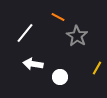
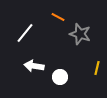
gray star: moved 3 px right, 2 px up; rotated 15 degrees counterclockwise
white arrow: moved 1 px right, 2 px down
yellow line: rotated 16 degrees counterclockwise
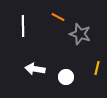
white line: moved 2 px left, 7 px up; rotated 40 degrees counterclockwise
white arrow: moved 1 px right, 3 px down
white circle: moved 6 px right
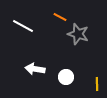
orange line: moved 2 px right
white line: rotated 60 degrees counterclockwise
gray star: moved 2 px left
yellow line: moved 16 px down; rotated 16 degrees counterclockwise
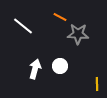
white line: rotated 10 degrees clockwise
gray star: rotated 15 degrees counterclockwise
white arrow: rotated 96 degrees clockwise
white circle: moved 6 px left, 11 px up
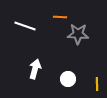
orange line: rotated 24 degrees counterclockwise
white line: moved 2 px right; rotated 20 degrees counterclockwise
white circle: moved 8 px right, 13 px down
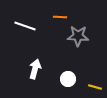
gray star: moved 2 px down
yellow line: moved 2 px left, 3 px down; rotated 72 degrees counterclockwise
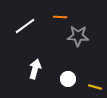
white line: rotated 55 degrees counterclockwise
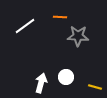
white arrow: moved 6 px right, 14 px down
white circle: moved 2 px left, 2 px up
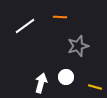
gray star: moved 10 px down; rotated 20 degrees counterclockwise
